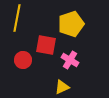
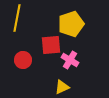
red square: moved 5 px right; rotated 15 degrees counterclockwise
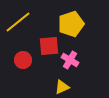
yellow line: moved 1 px right, 4 px down; rotated 40 degrees clockwise
red square: moved 2 px left, 1 px down
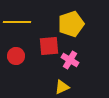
yellow line: moved 1 px left; rotated 40 degrees clockwise
red circle: moved 7 px left, 4 px up
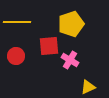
yellow triangle: moved 26 px right
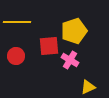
yellow pentagon: moved 3 px right, 7 px down
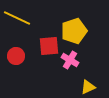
yellow line: moved 4 px up; rotated 24 degrees clockwise
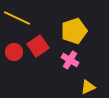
red square: moved 11 px left; rotated 30 degrees counterclockwise
red circle: moved 2 px left, 4 px up
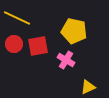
yellow pentagon: rotated 30 degrees clockwise
red square: rotated 25 degrees clockwise
red circle: moved 8 px up
pink cross: moved 4 px left
